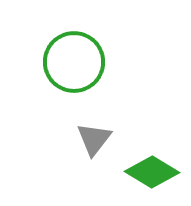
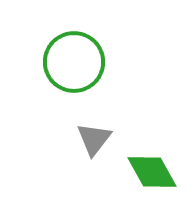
green diamond: rotated 30 degrees clockwise
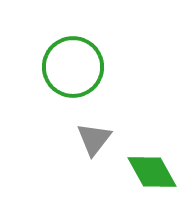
green circle: moved 1 px left, 5 px down
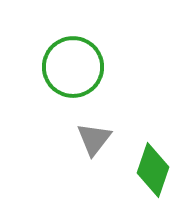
green diamond: moved 1 px right, 2 px up; rotated 48 degrees clockwise
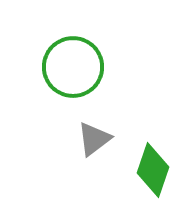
gray triangle: rotated 15 degrees clockwise
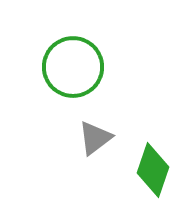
gray triangle: moved 1 px right, 1 px up
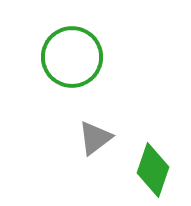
green circle: moved 1 px left, 10 px up
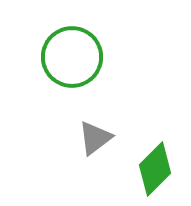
green diamond: moved 2 px right, 1 px up; rotated 26 degrees clockwise
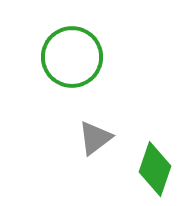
green diamond: rotated 26 degrees counterclockwise
